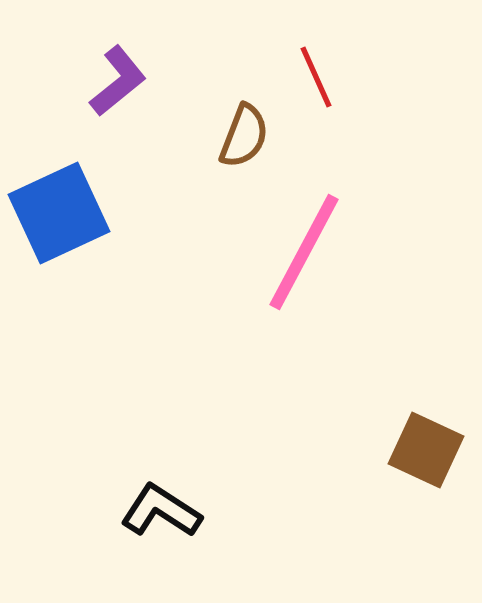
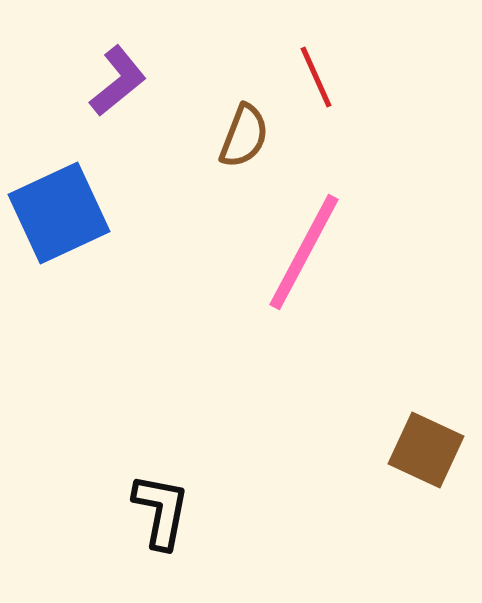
black L-shape: rotated 68 degrees clockwise
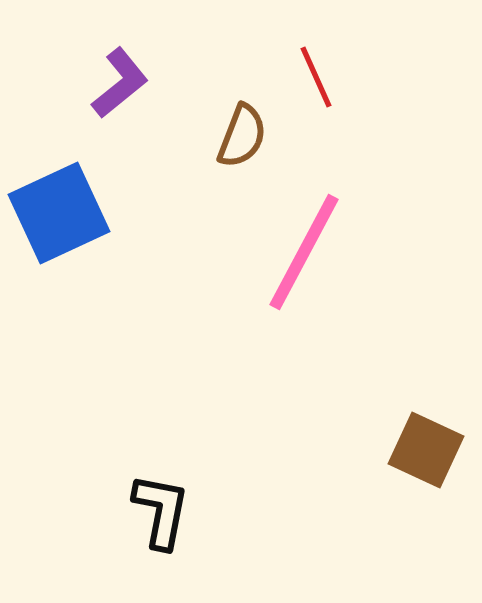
purple L-shape: moved 2 px right, 2 px down
brown semicircle: moved 2 px left
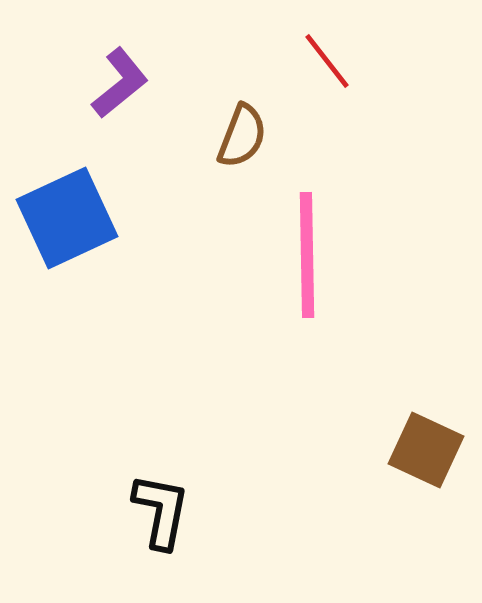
red line: moved 11 px right, 16 px up; rotated 14 degrees counterclockwise
blue square: moved 8 px right, 5 px down
pink line: moved 3 px right, 3 px down; rotated 29 degrees counterclockwise
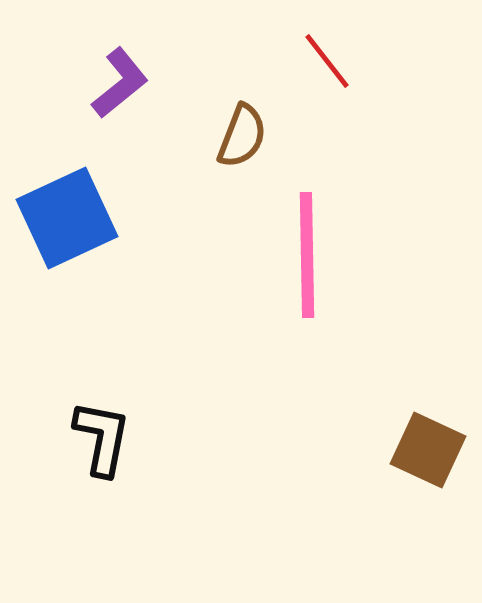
brown square: moved 2 px right
black L-shape: moved 59 px left, 73 px up
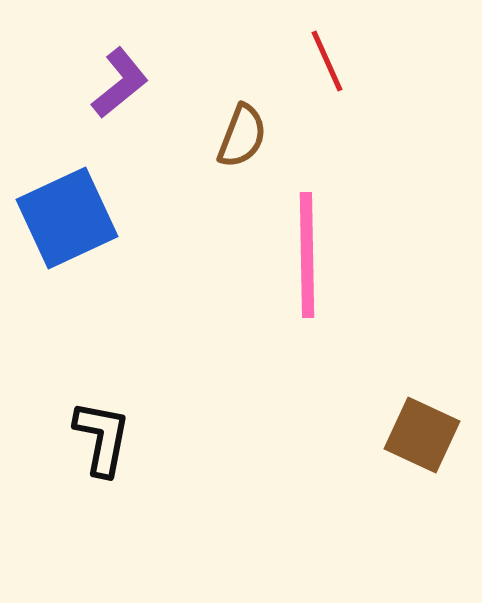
red line: rotated 14 degrees clockwise
brown square: moved 6 px left, 15 px up
